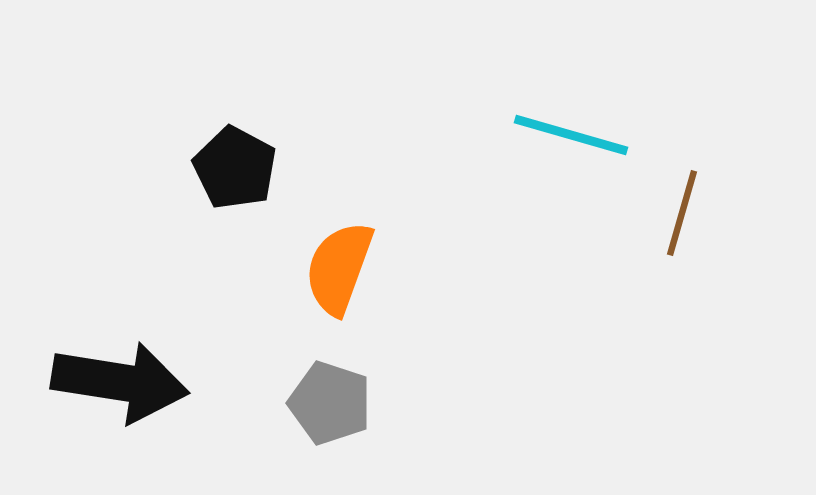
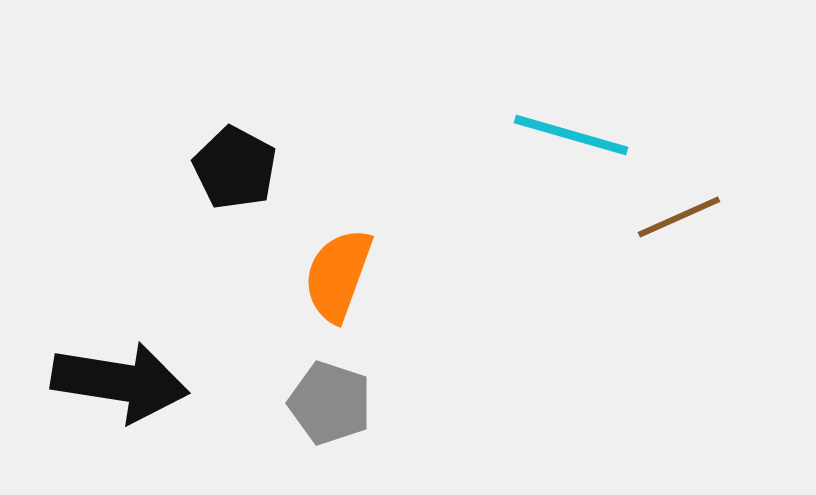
brown line: moved 3 px left, 4 px down; rotated 50 degrees clockwise
orange semicircle: moved 1 px left, 7 px down
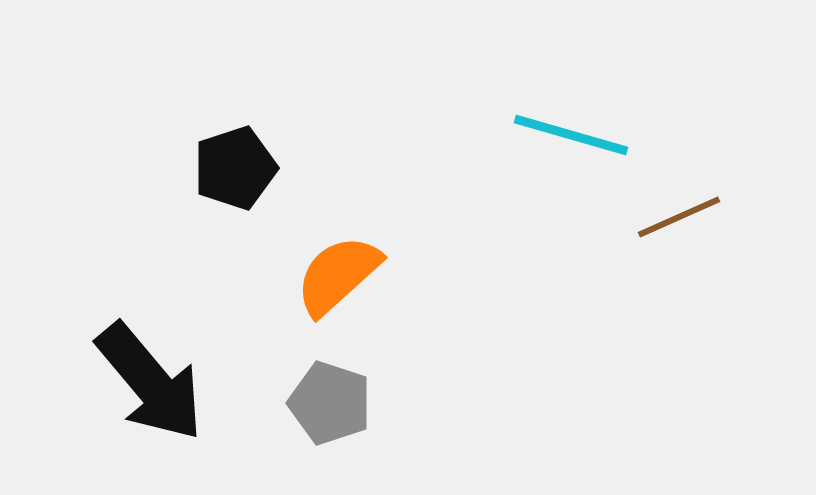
black pentagon: rotated 26 degrees clockwise
orange semicircle: rotated 28 degrees clockwise
black arrow: moved 30 px right; rotated 41 degrees clockwise
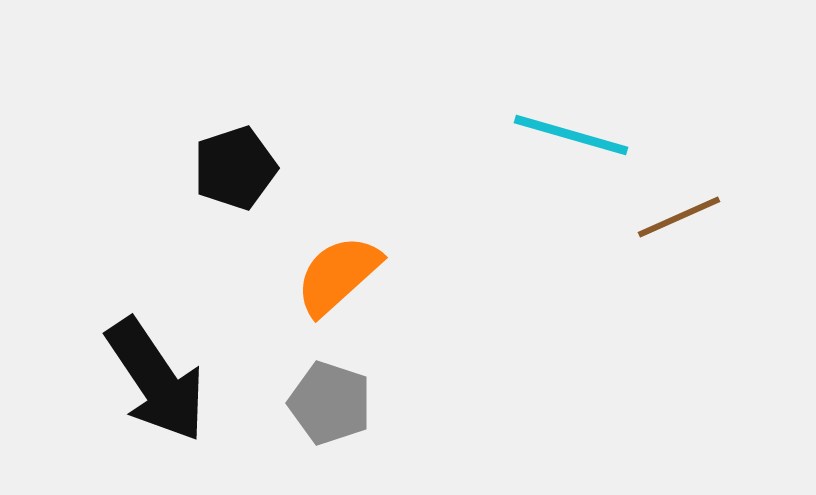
black arrow: moved 6 px right, 2 px up; rotated 6 degrees clockwise
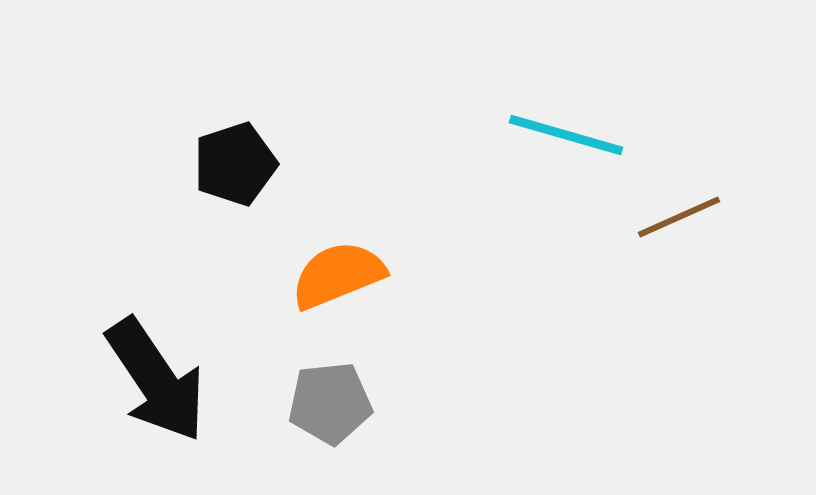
cyan line: moved 5 px left
black pentagon: moved 4 px up
orange semicircle: rotated 20 degrees clockwise
gray pentagon: rotated 24 degrees counterclockwise
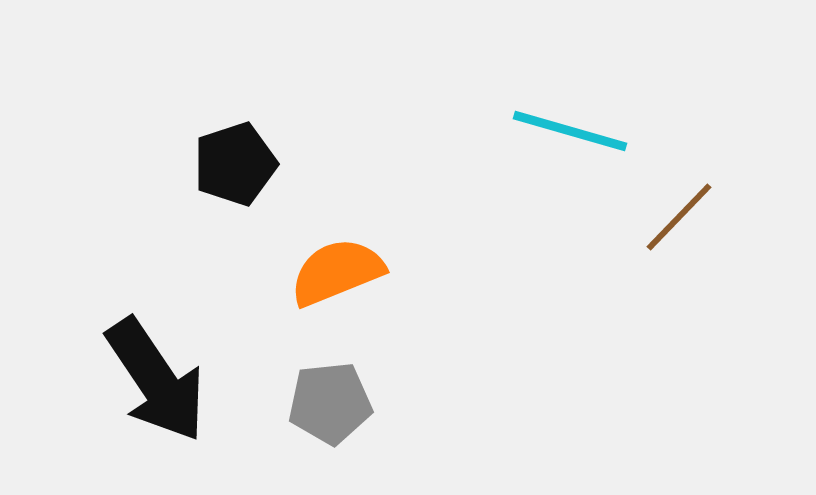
cyan line: moved 4 px right, 4 px up
brown line: rotated 22 degrees counterclockwise
orange semicircle: moved 1 px left, 3 px up
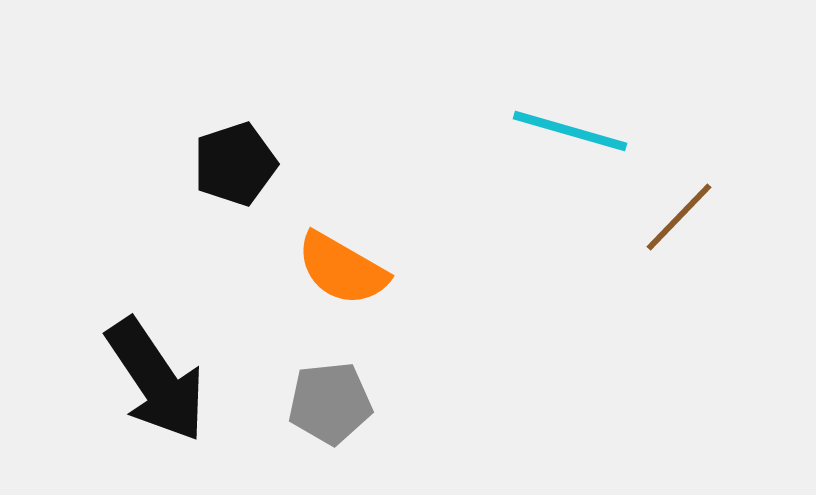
orange semicircle: moved 5 px right, 3 px up; rotated 128 degrees counterclockwise
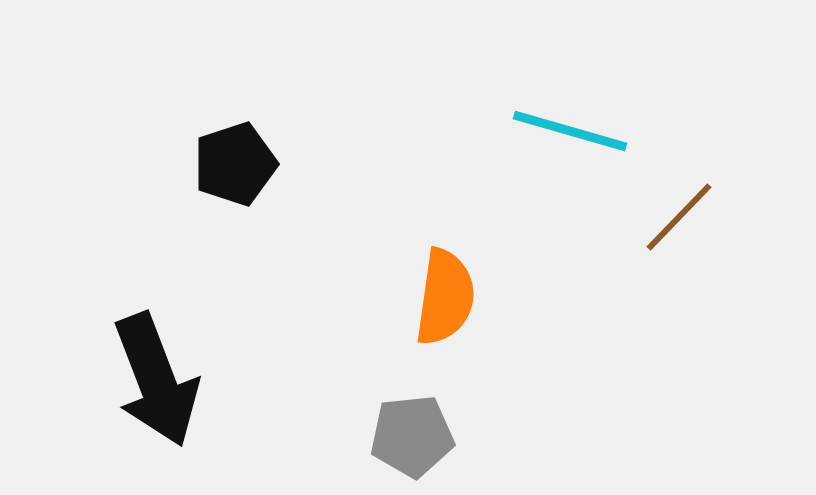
orange semicircle: moved 103 px right, 28 px down; rotated 112 degrees counterclockwise
black arrow: rotated 13 degrees clockwise
gray pentagon: moved 82 px right, 33 px down
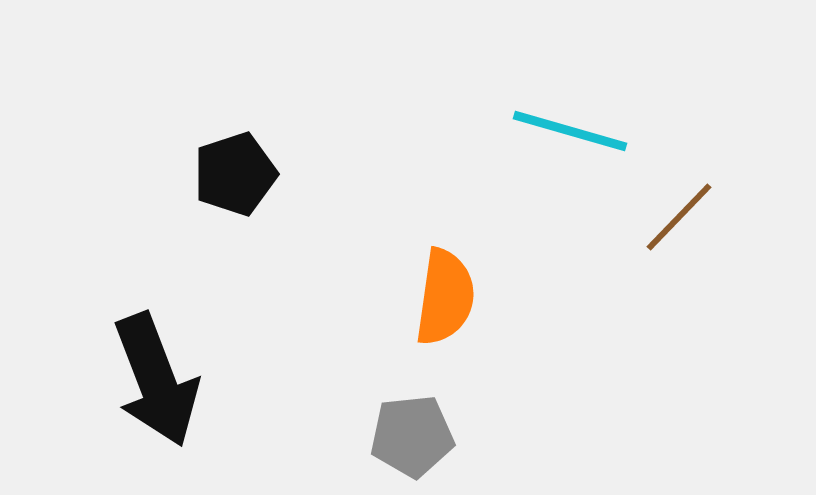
black pentagon: moved 10 px down
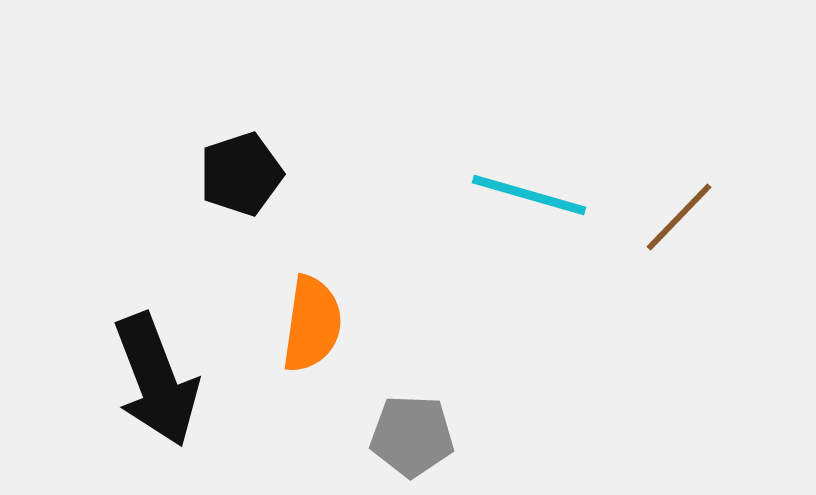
cyan line: moved 41 px left, 64 px down
black pentagon: moved 6 px right
orange semicircle: moved 133 px left, 27 px down
gray pentagon: rotated 8 degrees clockwise
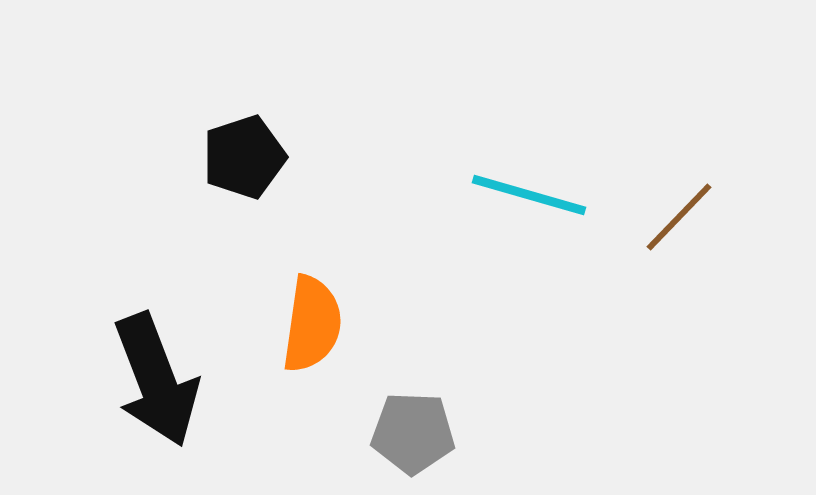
black pentagon: moved 3 px right, 17 px up
gray pentagon: moved 1 px right, 3 px up
